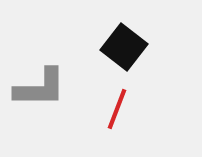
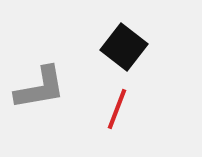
gray L-shape: rotated 10 degrees counterclockwise
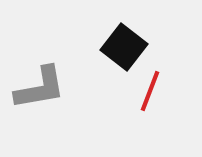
red line: moved 33 px right, 18 px up
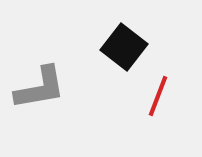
red line: moved 8 px right, 5 px down
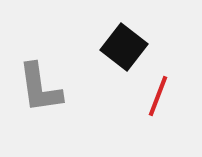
gray L-shape: rotated 92 degrees clockwise
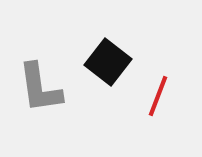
black square: moved 16 px left, 15 px down
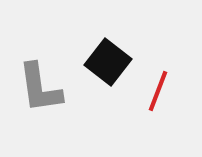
red line: moved 5 px up
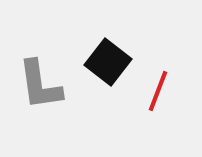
gray L-shape: moved 3 px up
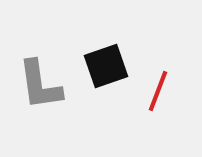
black square: moved 2 px left, 4 px down; rotated 33 degrees clockwise
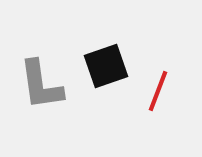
gray L-shape: moved 1 px right
